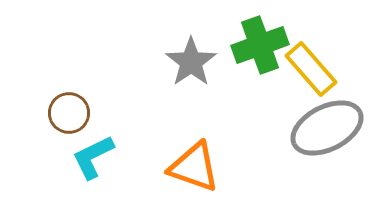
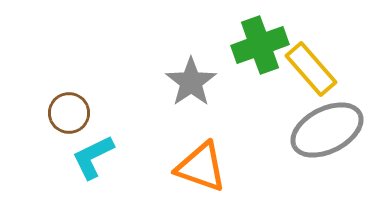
gray star: moved 20 px down
gray ellipse: moved 2 px down
orange triangle: moved 7 px right
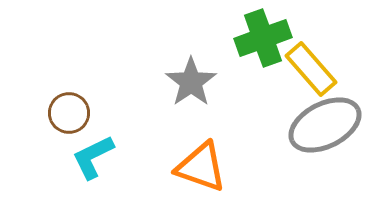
green cross: moved 3 px right, 7 px up
gray ellipse: moved 2 px left, 5 px up
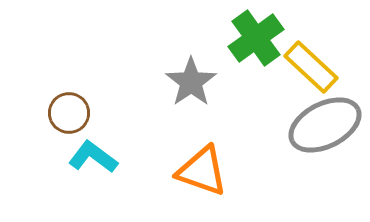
green cross: moved 7 px left; rotated 16 degrees counterclockwise
yellow rectangle: moved 2 px up; rotated 6 degrees counterclockwise
cyan L-shape: rotated 63 degrees clockwise
orange triangle: moved 1 px right, 4 px down
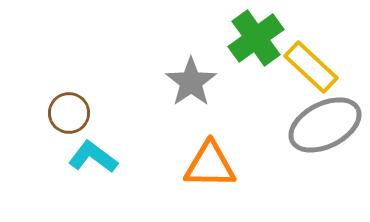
orange triangle: moved 8 px right, 6 px up; rotated 18 degrees counterclockwise
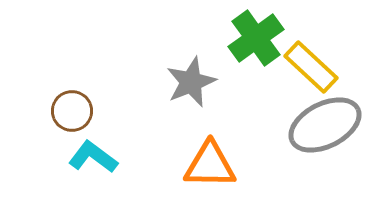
gray star: rotated 12 degrees clockwise
brown circle: moved 3 px right, 2 px up
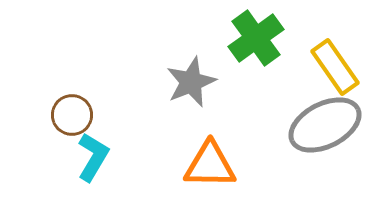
yellow rectangle: moved 24 px right; rotated 12 degrees clockwise
brown circle: moved 4 px down
cyan L-shape: rotated 84 degrees clockwise
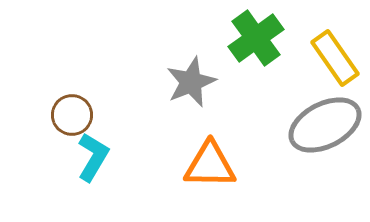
yellow rectangle: moved 9 px up
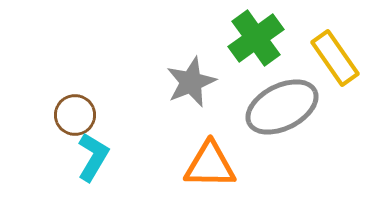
brown circle: moved 3 px right
gray ellipse: moved 43 px left, 18 px up
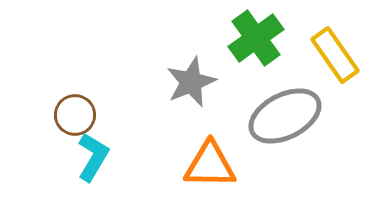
yellow rectangle: moved 3 px up
gray ellipse: moved 3 px right, 9 px down
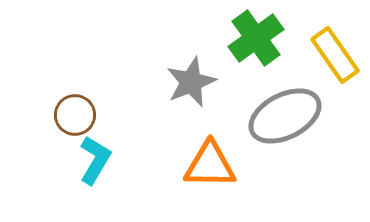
cyan L-shape: moved 2 px right, 3 px down
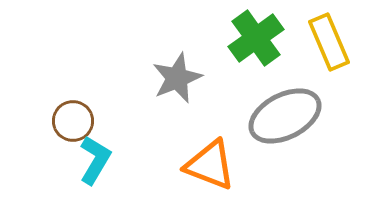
yellow rectangle: moved 6 px left, 13 px up; rotated 12 degrees clockwise
gray star: moved 14 px left, 4 px up
brown circle: moved 2 px left, 6 px down
orange triangle: rotated 20 degrees clockwise
